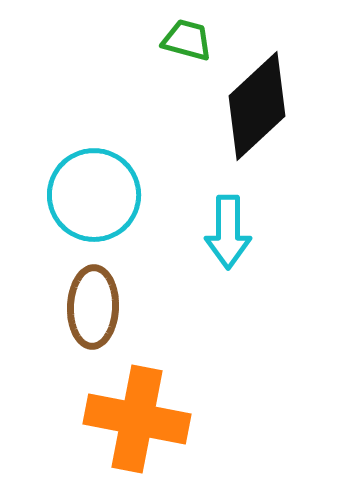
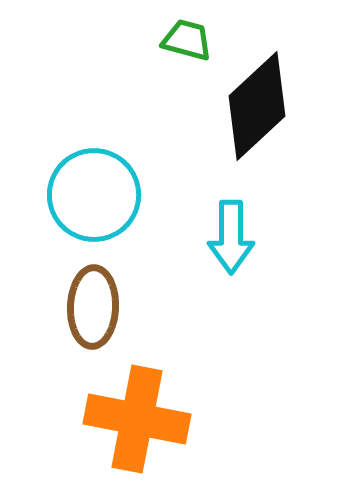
cyan arrow: moved 3 px right, 5 px down
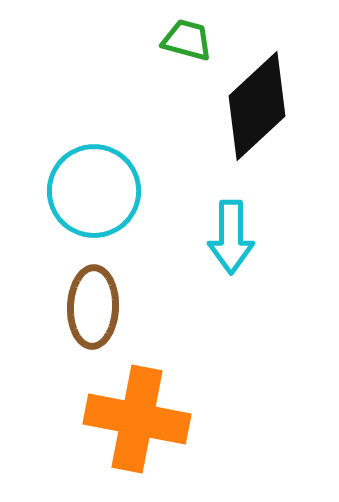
cyan circle: moved 4 px up
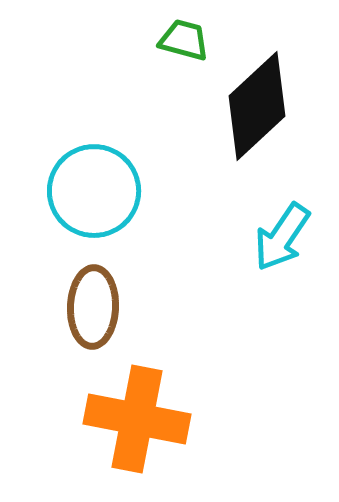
green trapezoid: moved 3 px left
cyan arrow: moved 51 px right; rotated 34 degrees clockwise
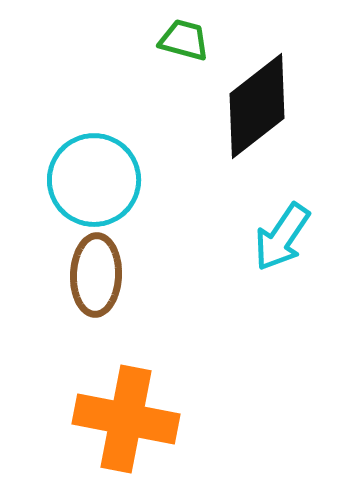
black diamond: rotated 5 degrees clockwise
cyan circle: moved 11 px up
brown ellipse: moved 3 px right, 32 px up
orange cross: moved 11 px left
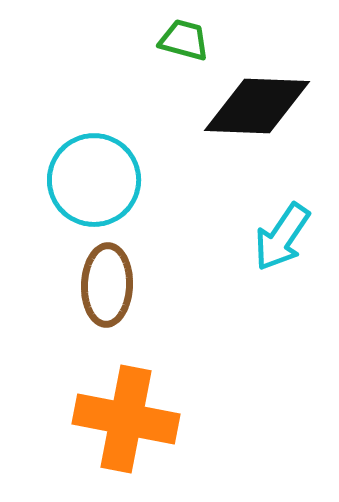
black diamond: rotated 40 degrees clockwise
brown ellipse: moved 11 px right, 10 px down
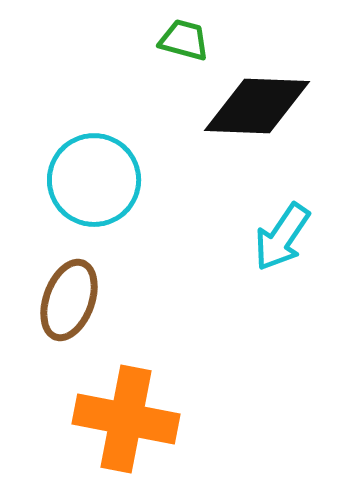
brown ellipse: moved 38 px left, 15 px down; rotated 18 degrees clockwise
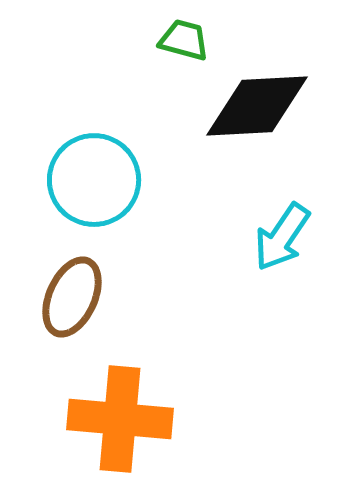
black diamond: rotated 5 degrees counterclockwise
brown ellipse: moved 3 px right, 3 px up; rotated 4 degrees clockwise
orange cross: moved 6 px left; rotated 6 degrees counterclockwise
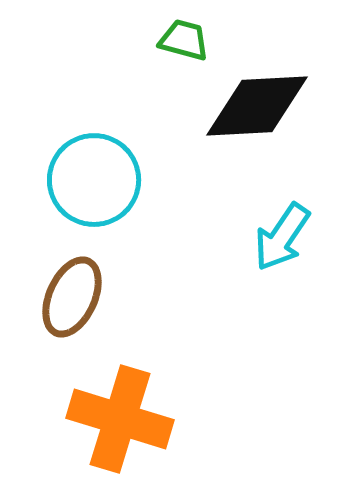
orange cross: rotated 12 degrees clockwise
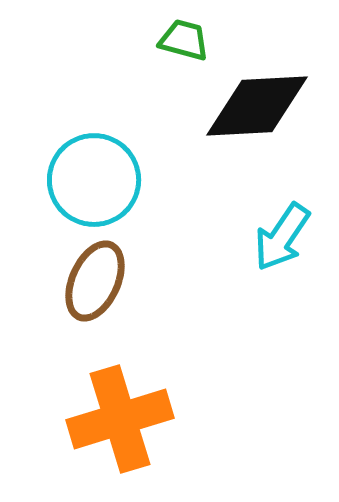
brown ellipse: moved 23 px right, 16 px up
orange cross: rotated 34 degrees counterclockwise
